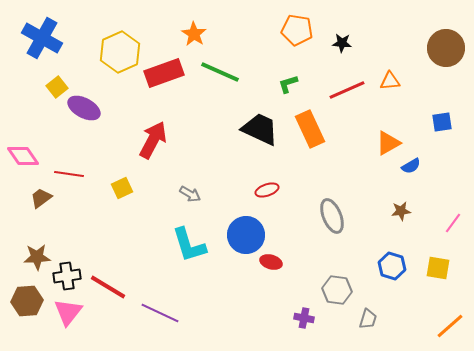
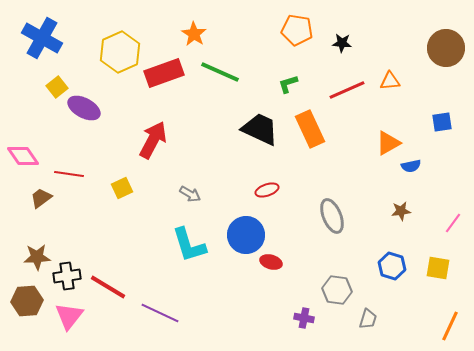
blue semicircle at (411, 166): rotated 18 degrees clockwise
pink triangle at (68, 312): moved 1 px right, 4 px down
orange line at (450, 326): rotated 24 degrees counterclockwise
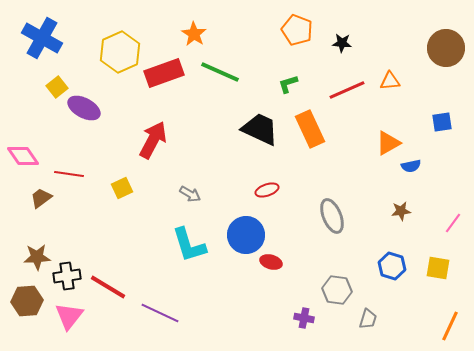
orange pentagon at (297, 30): rotated 12 degrees clockwise
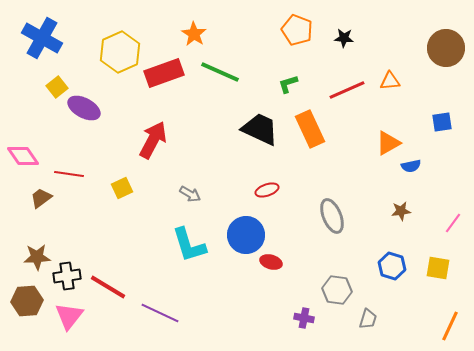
black star at (342, 43): moved 2 px right, 5 px up
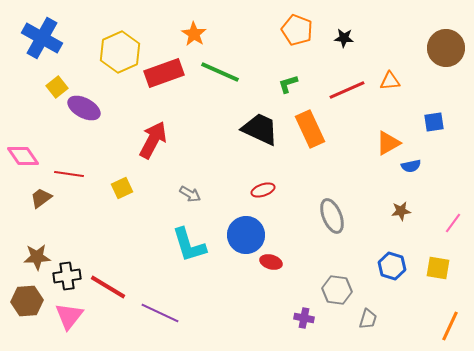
blue square at (442, 122): moved 8 px left
red ellipse at (267, 190): moved 4 px left
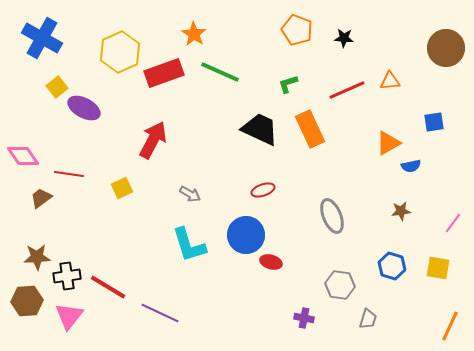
gray hexagon at (337, 290): moved 3 px right, 5 px up
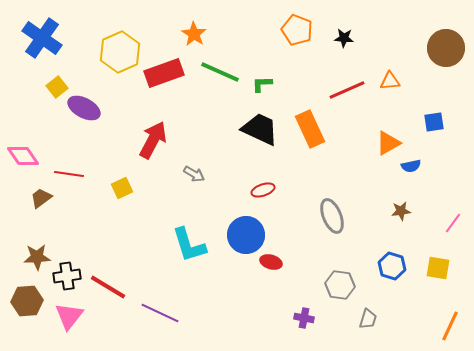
blue cross at (42, 38): rotated 6 degrees clockwise
green L-shape at (288, 84): moved 26 px left; rotated 15 degrees clockwise
gray arrow at (190, 194): moved 4 px right, 20 px up
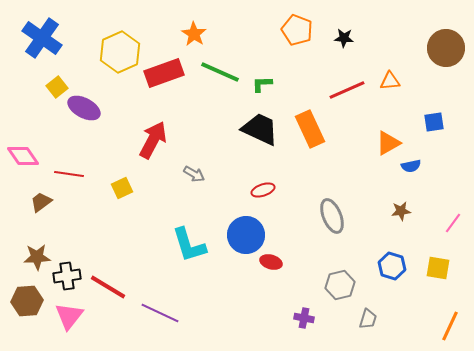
brown trapezoid at (41, 198): moved 4 px down
gray hexagon at (340, 285): rotated 20 degrees counterclockwise
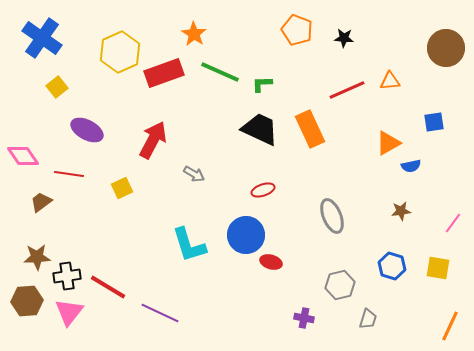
purple ellipse at (84, 108): moved 3 px right, 22 px down
pink triangle at (69, 316): moved 4 px up
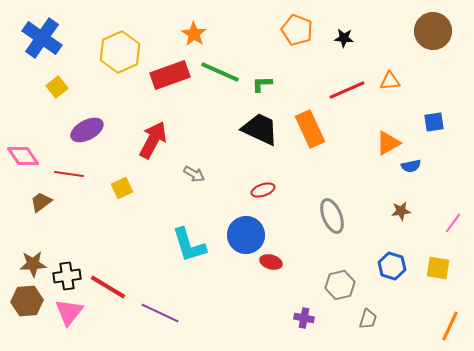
brown circle at (446, 48): moved 13 px left, 17 px up
red rectangle at (164, 73): moved 6 px right, 2 px down
purple ellipse at (87, 130): rotated 56 degrees counterclockwise
brown star at (37, 257): moved 4 px left, 7 px down
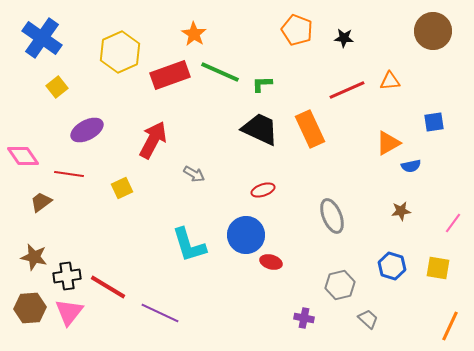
brown star at (33, 264): moved 1 px right, 7 px up; rotated 16 degrees clockwise
brown hexagon at (27, 301): moved 3 px right, 7 px down
gray trapezoid at (368, 319): rotated 65 degrees counterclockwise
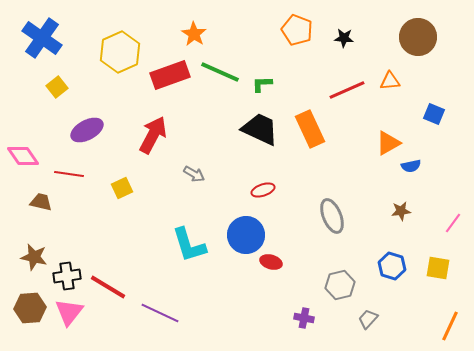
brown circle at (433, 31): moved 15 px left, 6 px down
blue square at (434, 122): moved 8 px up; rotated 30 degrees clockwise
red arrow at (153, 140): moved 5 px up
brown trapezoid at (41, 202): rotated 50 degrees clockwise
gray trapezoid at (368, 319): rotated 90 degrees counterclockwise
